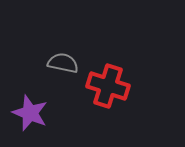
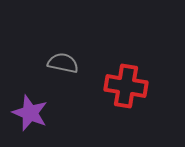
red cross: moved 18 px right; rotated 9 degrees counterclockwise
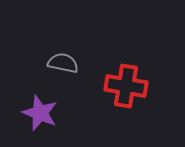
purple star: moved 10 px right
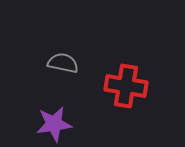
purple star: moved 14 px right, 11 px down; rotated 30 degrees counterclockwise
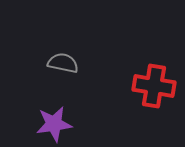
red cross: moved 28 px right
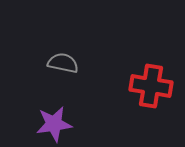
red cross: moved 3 px left
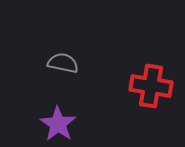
purple star: moved 4 px right; rotated 30 degrees counterclockwise
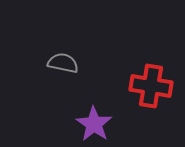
purple star: moved 36 px right
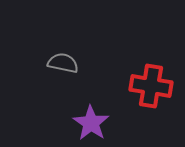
purple star: moved 3 px left, 1 px up
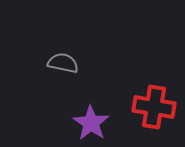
red cross: moved 3 px right, 21 px down
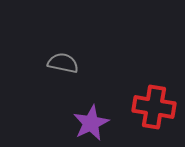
purple star: rotated 12 degrees clockwise
